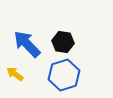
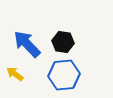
blue hexagon: rotated 12 degrees clockwise
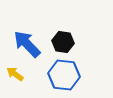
blue hexagon: rotated 12 degrees clockwise
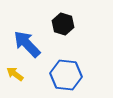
black hexagon: moved 18 px up; rotated 10 degrees clockwise
blue hexagon: moved 2 px right
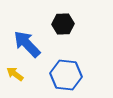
black hexagon: rotated 20 degrees counterclockwise
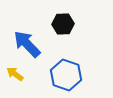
blue hexagon: rotated 12 degrees clockwise
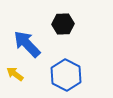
blue hexagon: rotated 8 degrees clockwise
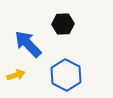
blue arrow: moved 1 px right
yellow arrow: moved 1 px right, 1 px down; rotated 126 degrees clockwise
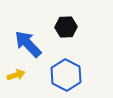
black hexagon: moved 3 px right, 3 px down
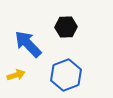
blue hexagon: rotated 12 degrees clockwise
